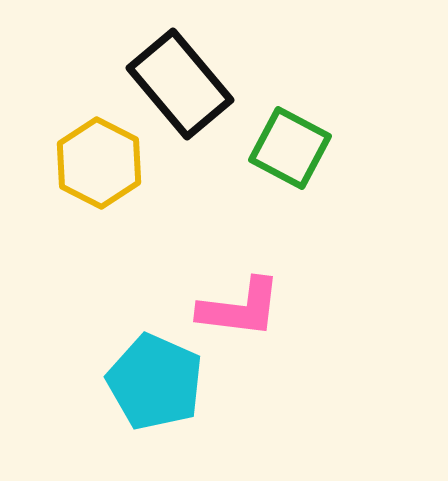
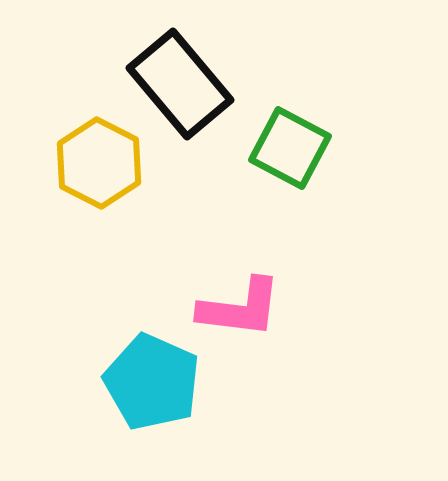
cyan pentagon: moved 3 px left
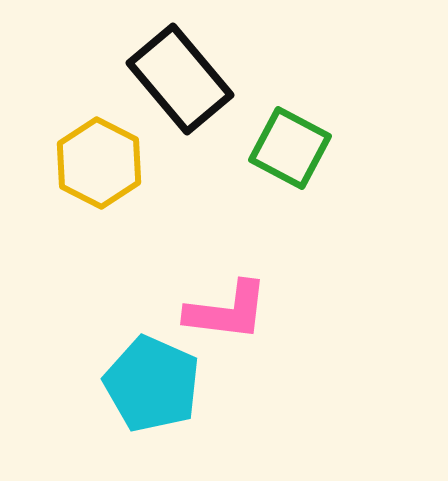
black rectangle: moved 5 px up
pink L-shape: moved 13 px left, 3 px down
cyan pentagon: moved 2 px down
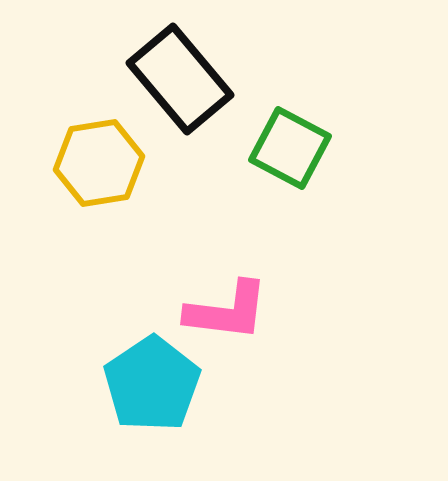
yellow hexagon: rotated 24 degrees clockwise
cyan pentagon: rotated 14 degrees clockwise
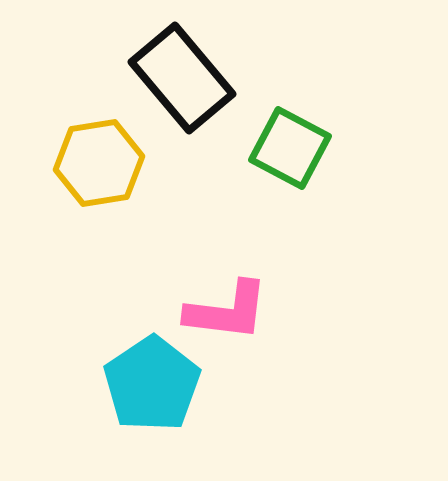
black rectangle: moved 2 px right, 1 px up
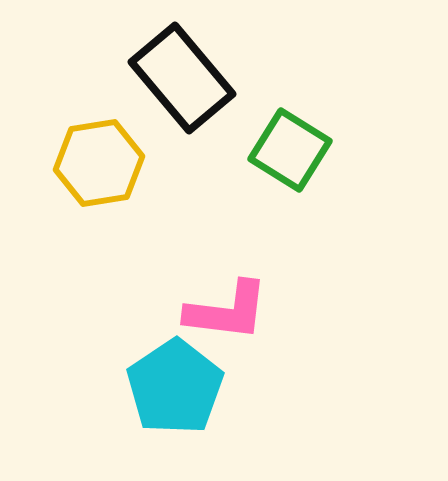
green square: moved 2 px down; rotated 4 degrees clockwise
cyan pentagon: moved 23 px right, 3 px down
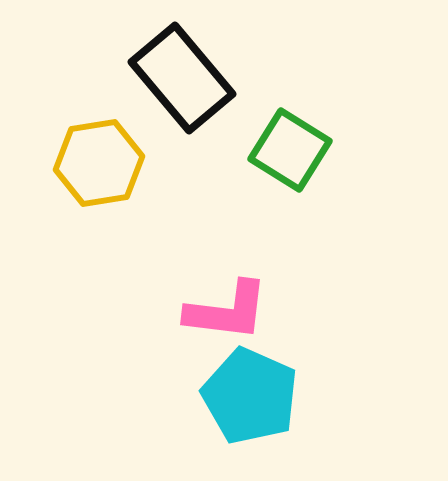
cyan pentagon: moved 75 px right, 9 px down; rotated 14 degrees counterclockwise
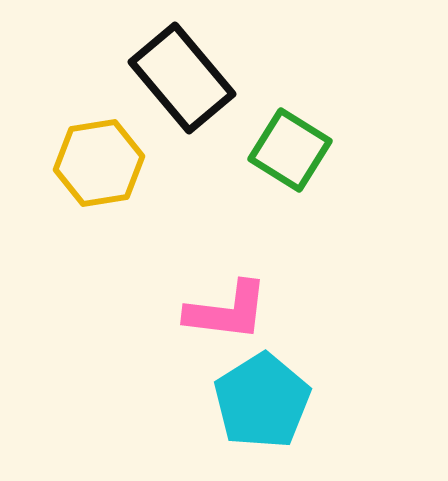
cyan pentagon: moved 12 px right, 5 px down; rotated 16 degrees clockwise
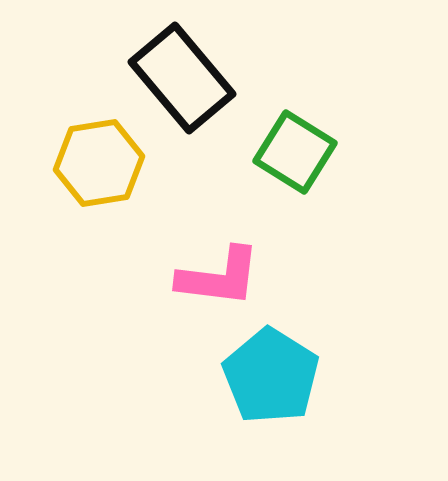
green square: moved 5 px right, 2 px down
pink L-shape: moved 8 px left, 34 px up
cyan pentagon: moved 9 px right, 25 px up; rotated 8 degrees counterclockwise
